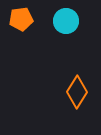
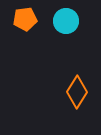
orange pentagon: moved 4 px right
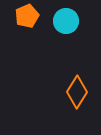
orange pentagon: moved 2 px right, 3 px up; rotated 15 degrees counterclockwise
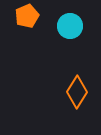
cyan circle: moved 4 px right, 5 px down
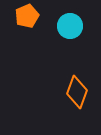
orange diamond: rotated 12 degrees counterclockwise
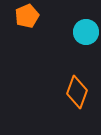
cyan circle: moved 16 px right, 6 px down
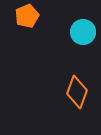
cyan circle: moved 3 px left
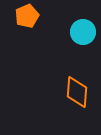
orange diamond: rotated 16 degrees counterclockwise
